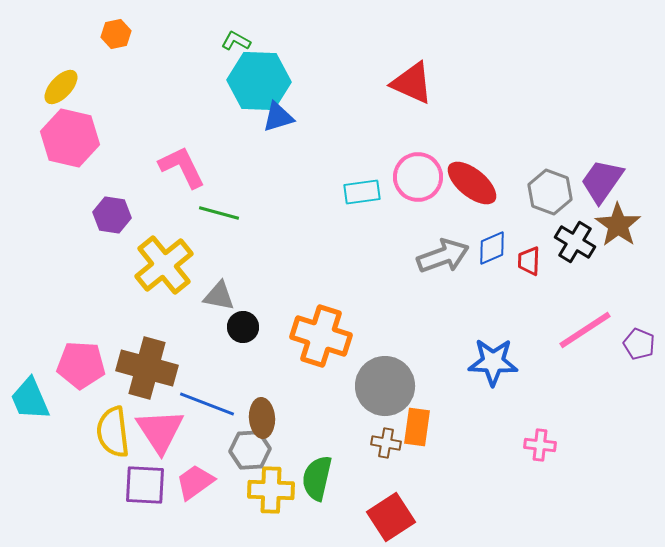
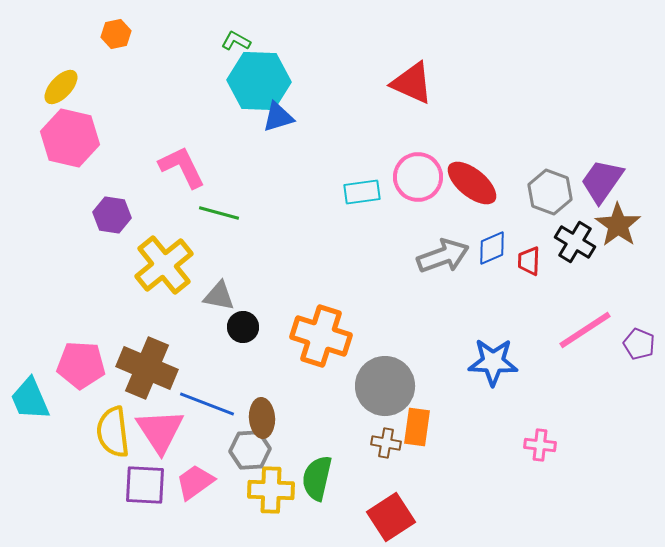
brown cross at (147, 368): rotated 8 degrees clockwise
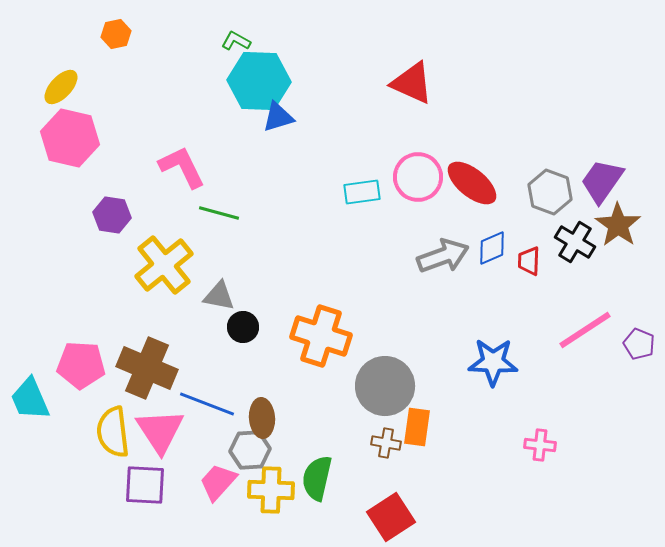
pink trapezoid at (195, 482): moved 23 px right; rotated 12 degrees counterclockwise
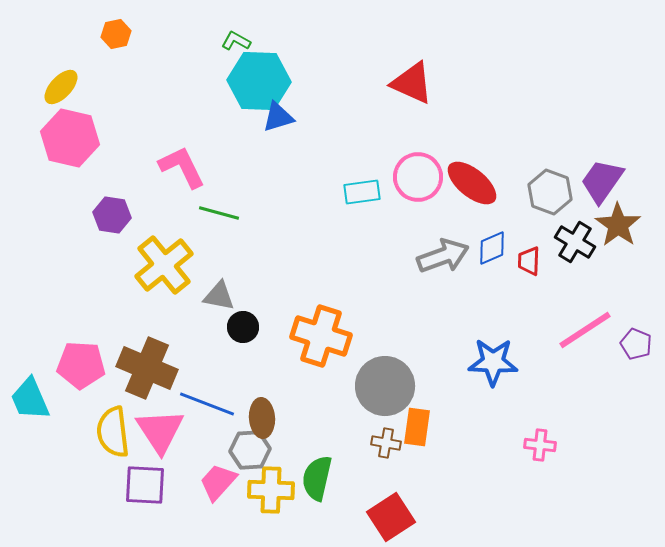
purple pentagon at (639, 344): moved 3 px left
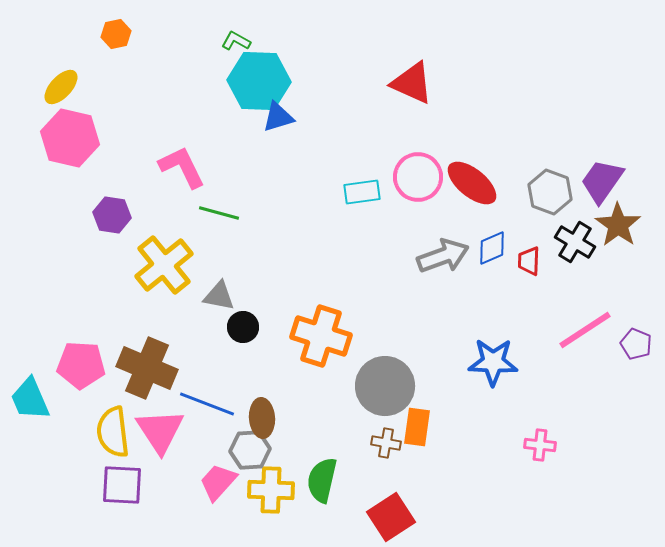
green semicircle at (317, 478): moved 5 px right, 2 px down
purple square at (145, 485): moved 23 px left
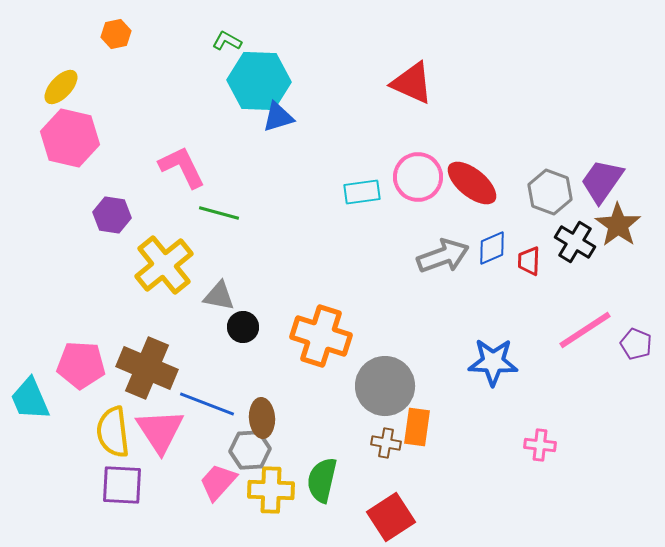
green L-shape at (236, 41): moved 9 px left
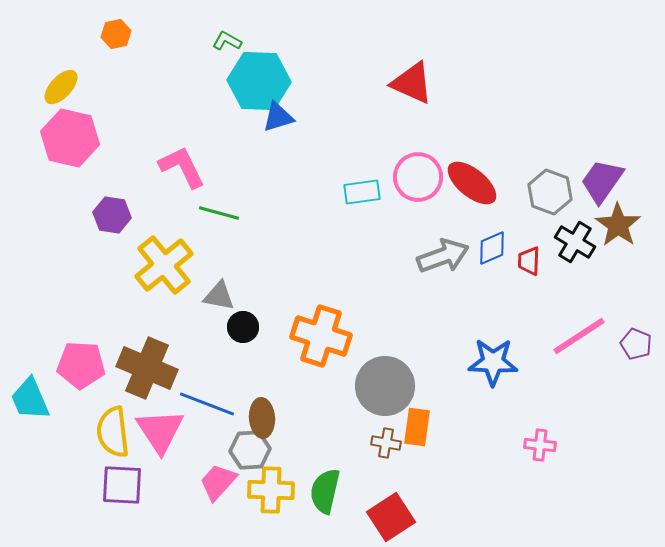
pink line at (585, 330): moved 6 px left, 6 px down
green semicircle at (322, 480): moved 3 px right, 11 px down
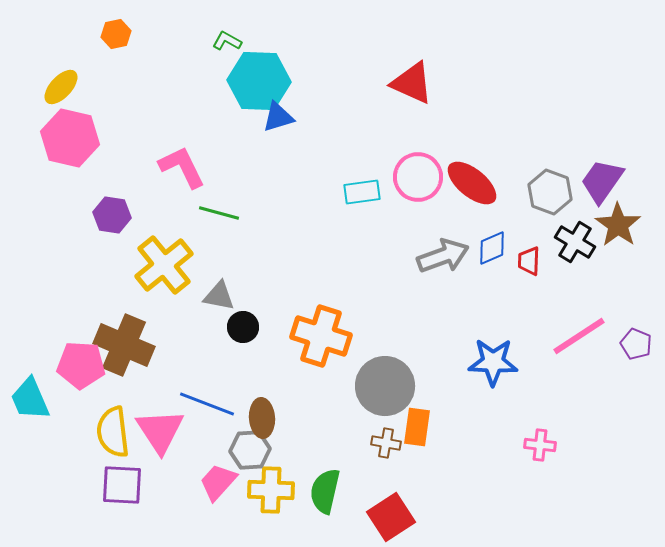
brown cross at (147, 368): moved 23 px left, 23 px up
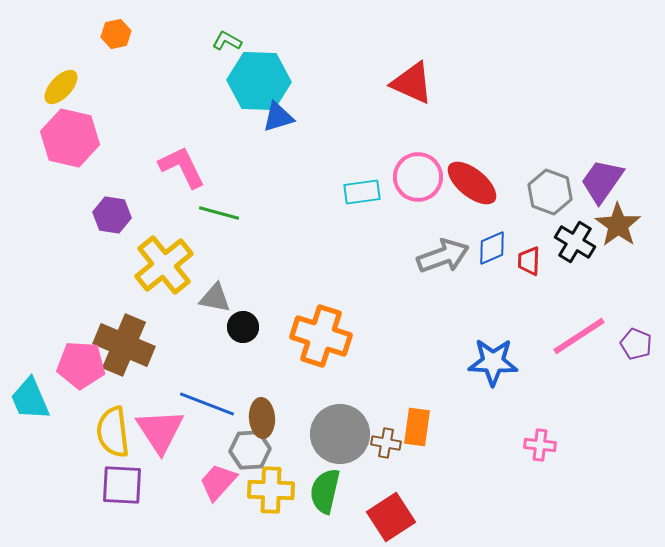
gray triangle at (219, 296): moved 4 px left, 2 px down
gray circle at (385, 386): moved 45 px left, 48 px down
